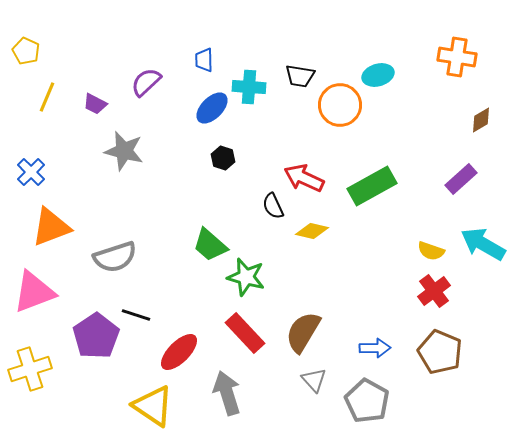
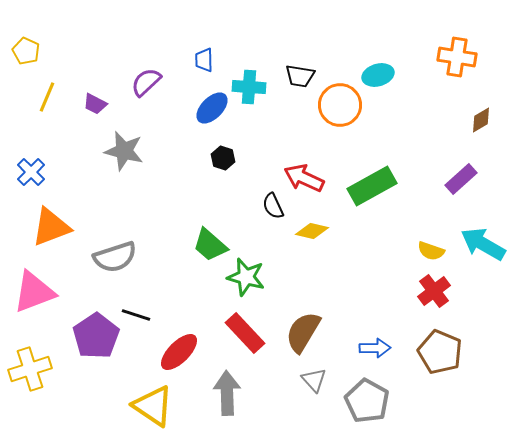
gray arrow: rotated 15 degrees clockwise
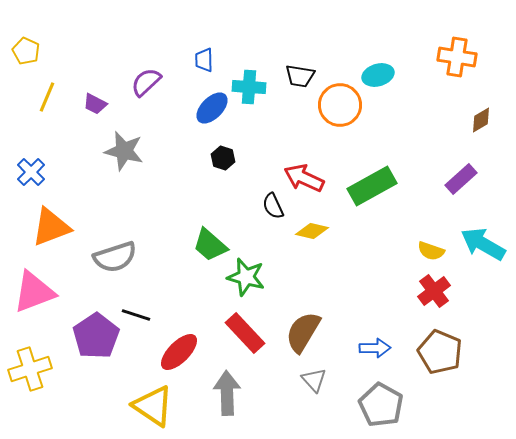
gray pentagon: moved 14 px right, 4 px down
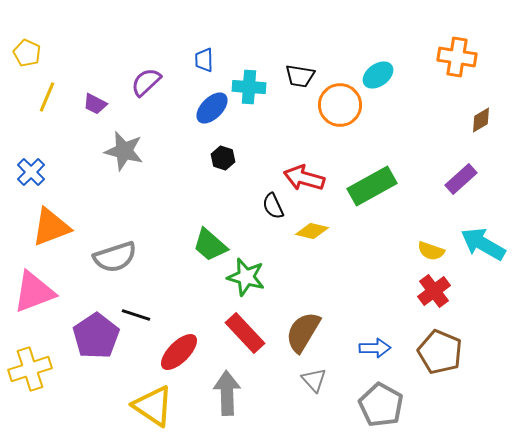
yellow pentagon: moved 1 px right, 2 px down
cyan ellipse: rotated 20 degrees counterclockwise
red arrow: rotated 9 degrees counterclockwise
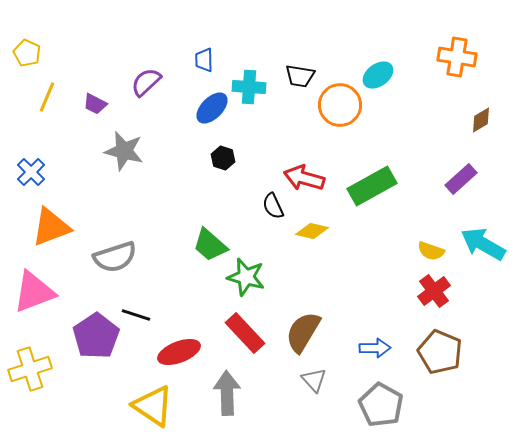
red ellipse: rotated 24 degrees clockwise
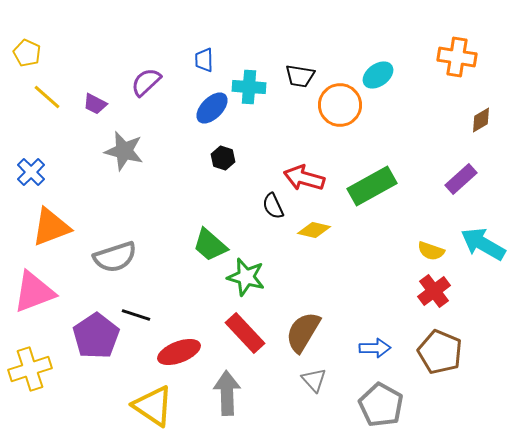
yellow line: rotated 72 degrees counterclockwise
yellow diamond: moved 2 px right, 1 px up
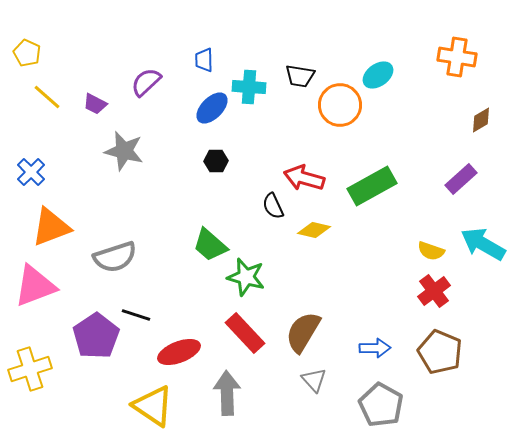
black hexagon: moved 7 px left, 3 px down; rotated 20 degrees counterclockwise
pink triangle: moved 1 px right, 6 px up
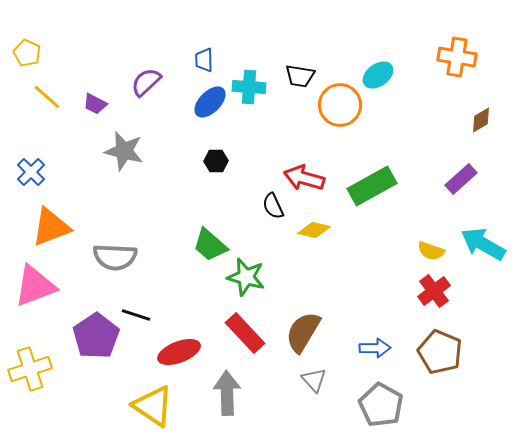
blue ellipse: moved 2 px left, 6 px up
gray semicircle: rotated 21 degrees clockwise
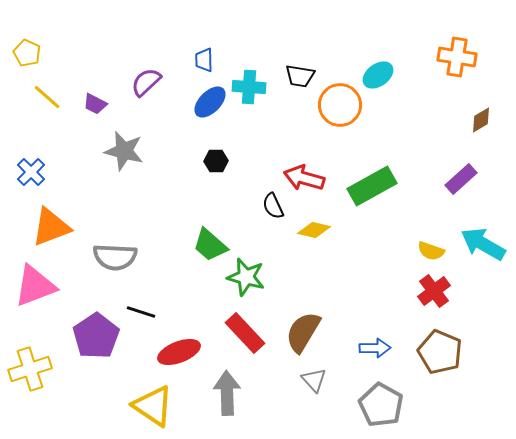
black line: moved 5 px right, 3 px up
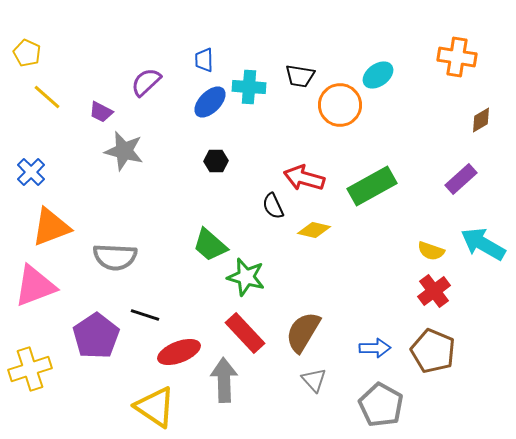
purple trapezoid: moved 6 px right, 8 px down
black line: moved 4 px right, 3 px down
brown pentagon: moved 7 px left, 1 px up
gray arrow: moved 3 px left, 13 px up
yellow triangle: moved 2 px right, 1 px down
